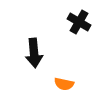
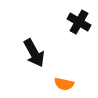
black arrow: rotated 24 degrees counterclockwise
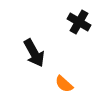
orange semicircle: rotated 30 degrees clockwise
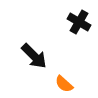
black arrow: moved 3 px down; rotated 16 degrees counterclockwise
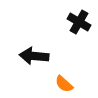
black arrow: rotated 140 degrees clockwise
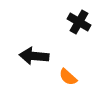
orange semicircle: moved 4 px right, 7 px up
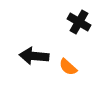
orange semicircle: moved 10 px up
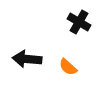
black arrow: moved 7 px left, 3 px down
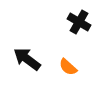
black arrow: rotated 32 degrees clockwise
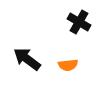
orange semicircle: moved 2 px up; rotated 48 degrees counterclockwise
